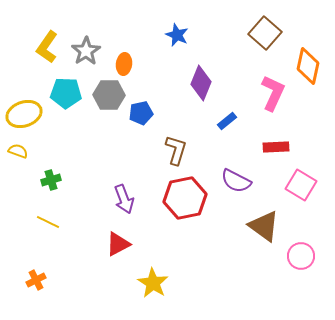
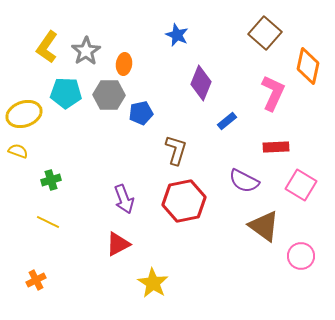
purple semicircle: moved 8 px right
red hexagon: moved 1 px left, 3 px down
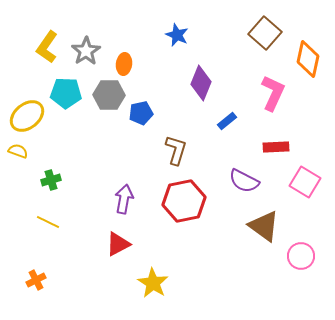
orange diamond: moved 7 px up
yellow ellipse: moved 3 px right, 2 px down; rotated 20 degrees counterclockwise
pink square: moved 4 px right, 3 px up
purple arrow: rotated 148 degrees counterclockwise
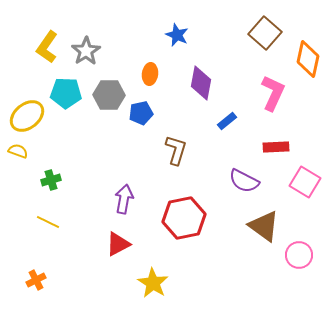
orange ellipse: moved 26 px right, 10 px down
purple diamond: rotated 12 degrees counterclockwise
red hexagon: moved 17 px down
pink circle: moved 2 px left, 1 px up
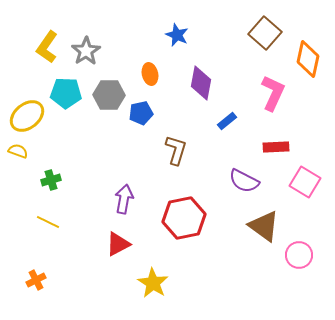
orange ellipse: rotated 20 degrees counterclockwise
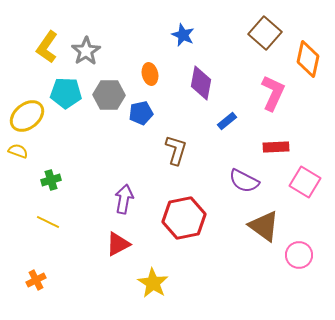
blue star: moved 6 px right
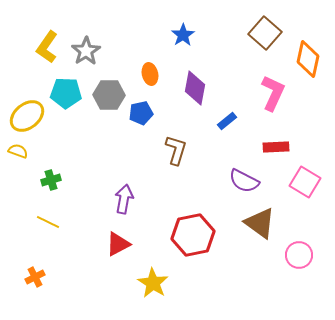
blue star: rotated 15 degrees clockwise
purple diamond: moved 6 px left, 5 px down
red hexagon: moved 9 px right, 17 px down
brown triangle: moved 4 px left, 3 px up
orange cross: moved 1 px left, 3 px up
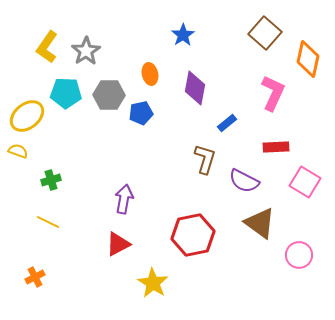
blue rectangle: moved 2 px down
brown L-shape: moved 29 px right, 9 px down
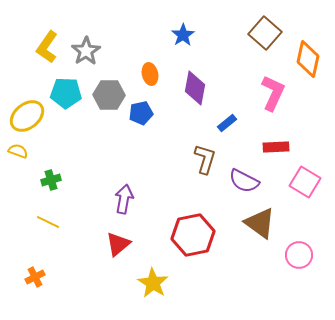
red triangle: rotated 12 degrees counterclockwise
